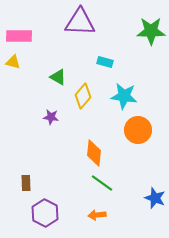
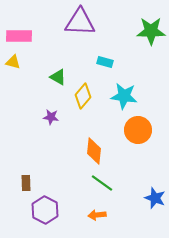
orange diamond: moved 2 px up
purple hexagon: moved 3 px up
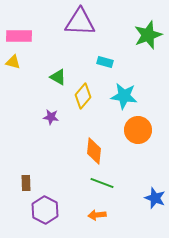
green star: moved 3 px left, 4 px down; rotated 20 degrees counterclockwise
green line: rotated 15 degrees counterclockwise
